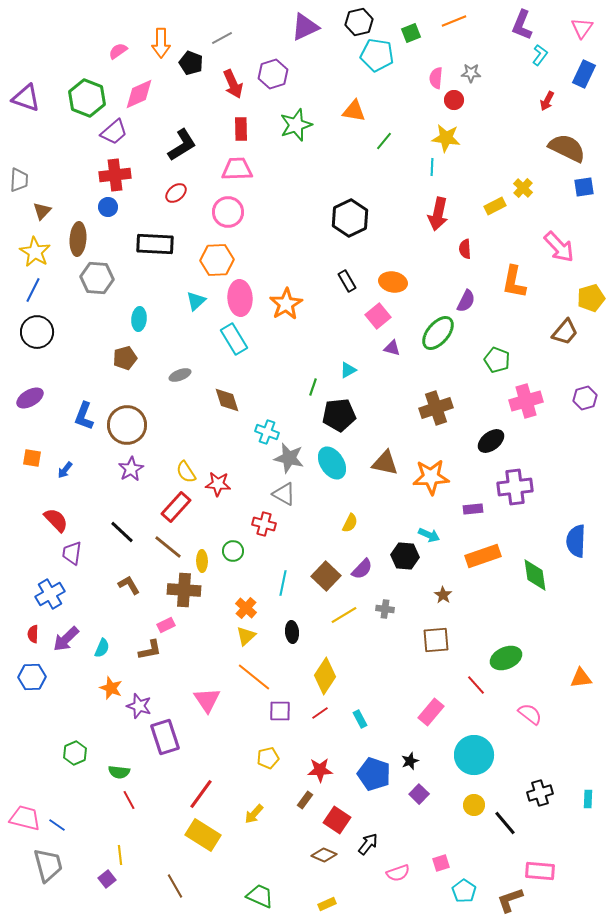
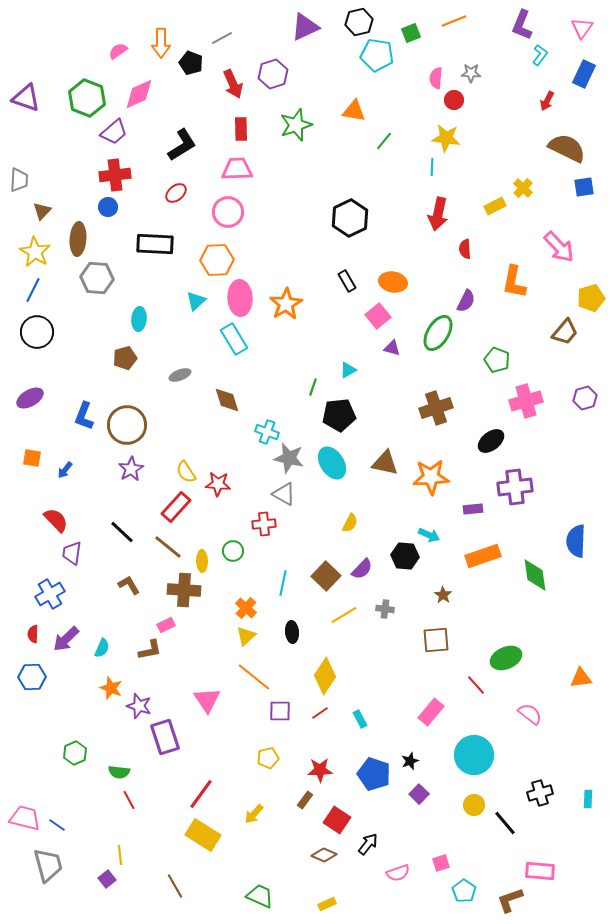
green ellipse at (438, 333): rotated 9 degrees counterclockwise
red cross at (264, 524): rotated 20 degrees counterclockwise
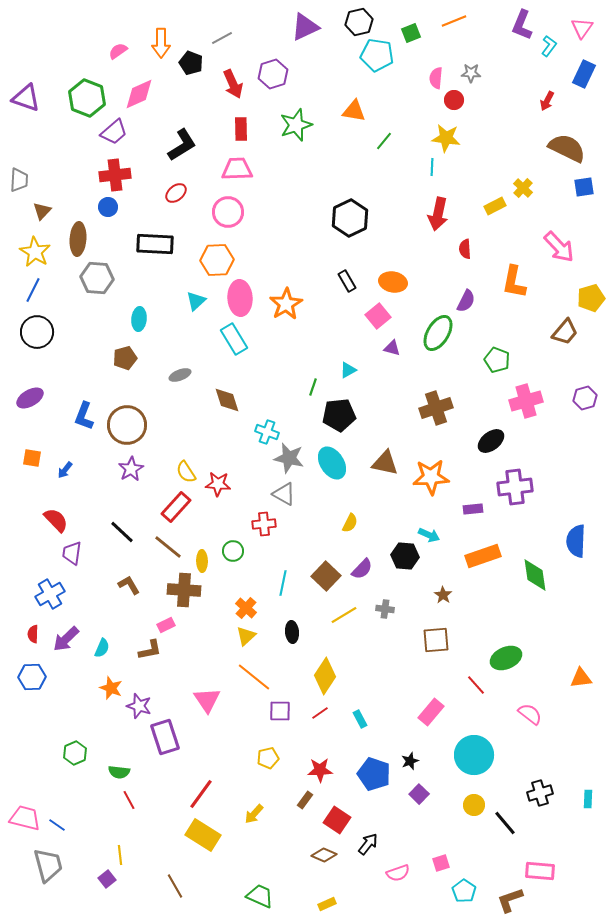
cyan L-shape at (540, 55): moved 9 px right, 9 px up
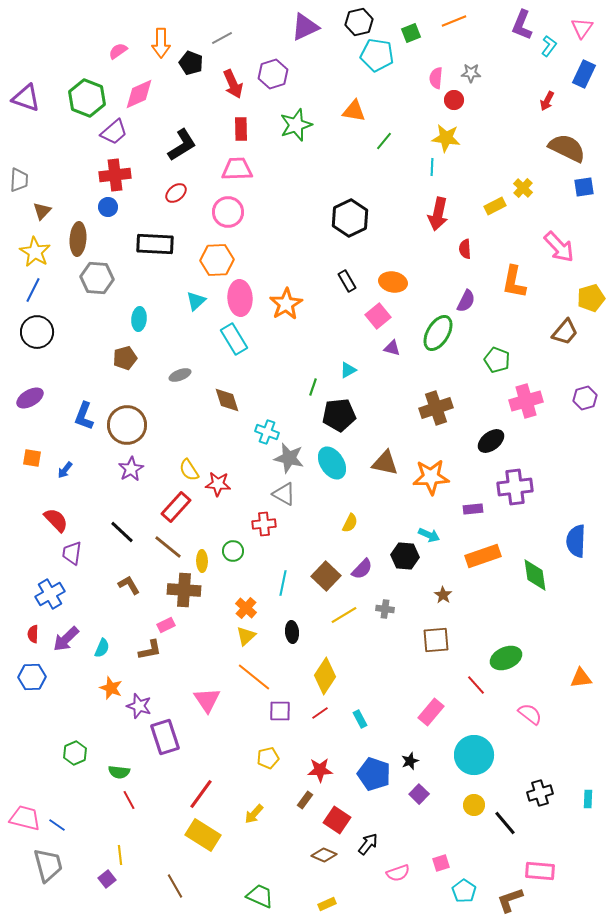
yellow semicircle at (186, 472): moved 3 px right, 2 px up
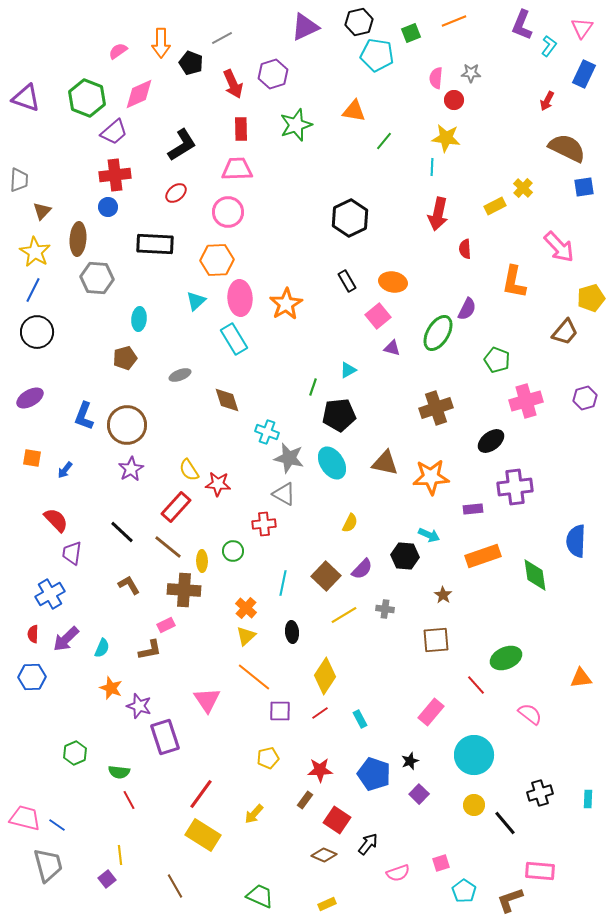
purple semicircle at (466, 301): moved 1 px right, 8 px down
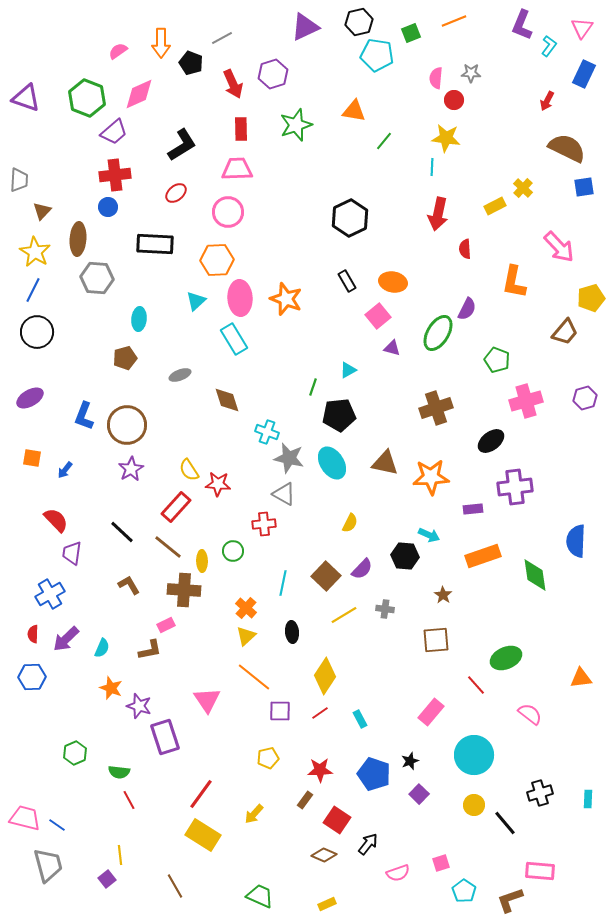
orange star at (286, 304): moved 5 px up; rotated 20 degrees counterclockwise
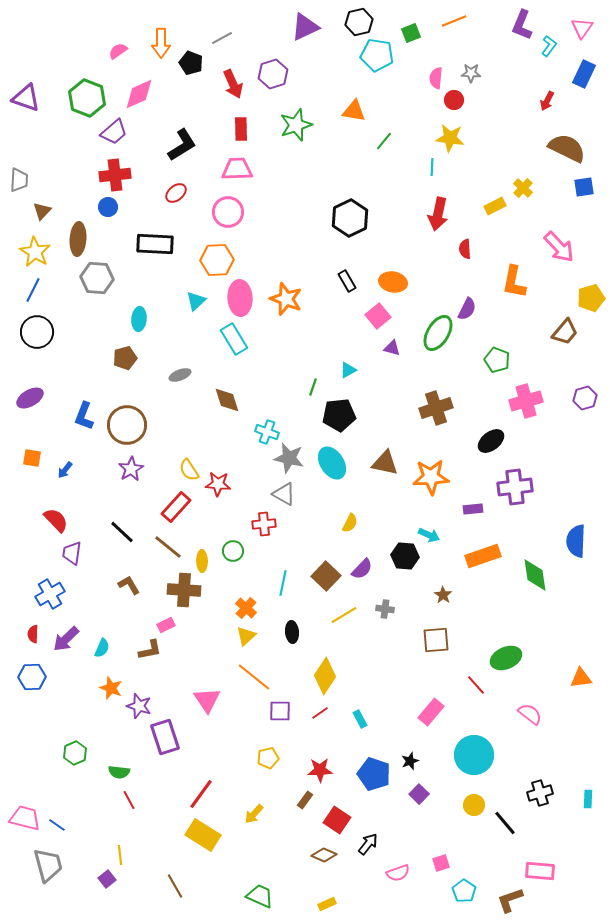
yellow star at (446, 138): moved 4 px right
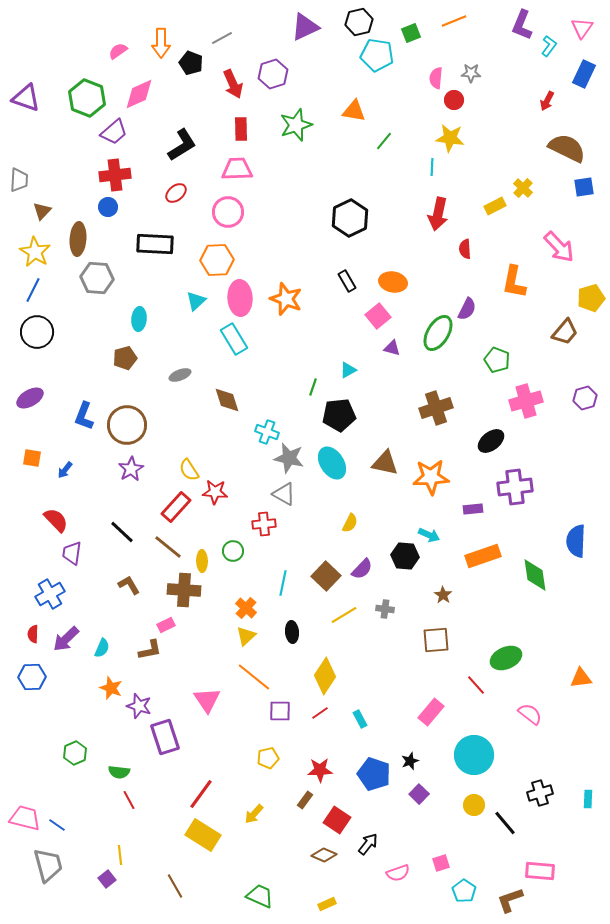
red star at (218, 484): moved 3 px left, 8 px down
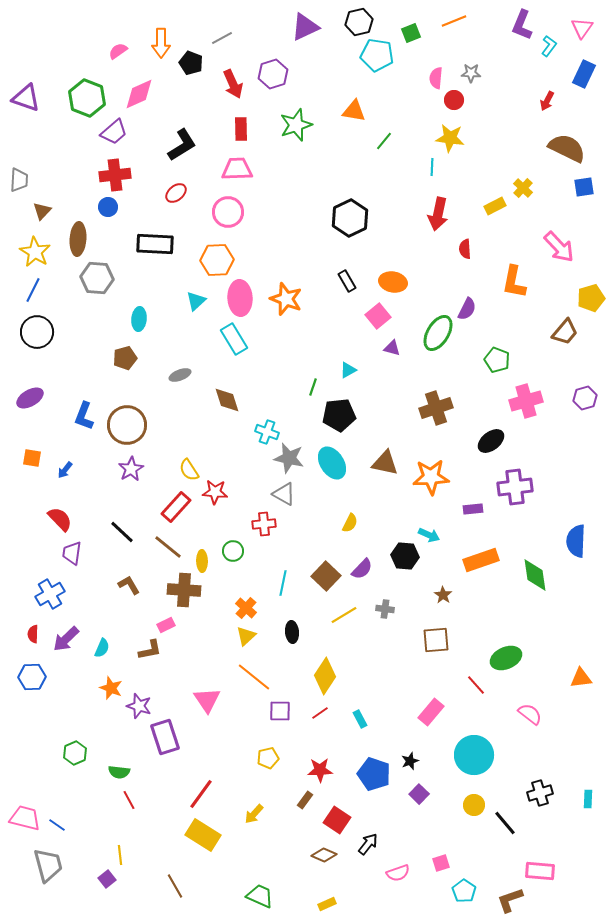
red semicircle at (56, 520): moved 4 px right, 1 px up
orange rectangle at (483, 556): moved 2 px left, 4 px down
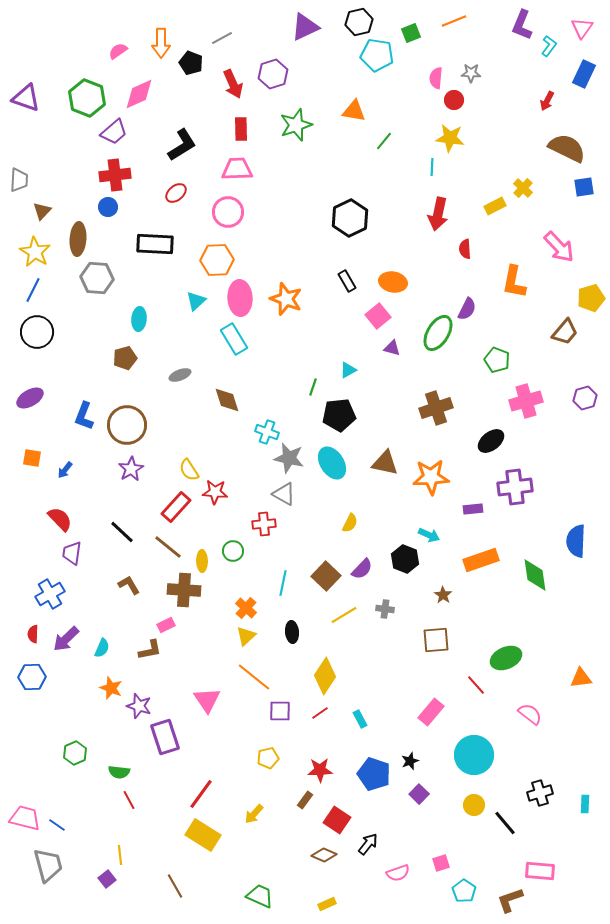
black hexagon at (405, 556): moved 3 px down; rotated 16 degrees clockwise
cyan rectangle at (588, 799): moved 3 px left, 5 px down
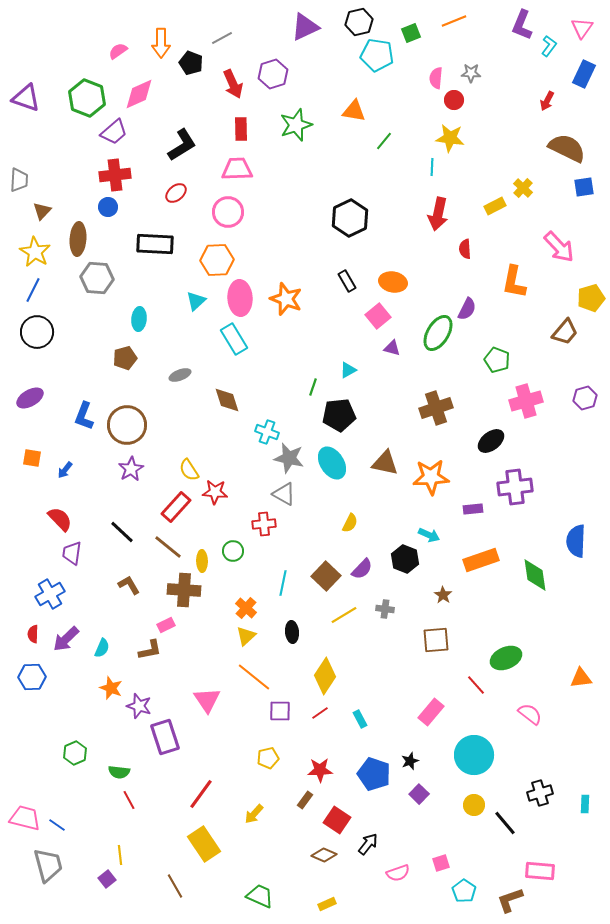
yellow rectangle at (203, 835): moved 1 px right, 9 px down; rotated 24 degrees clockwise
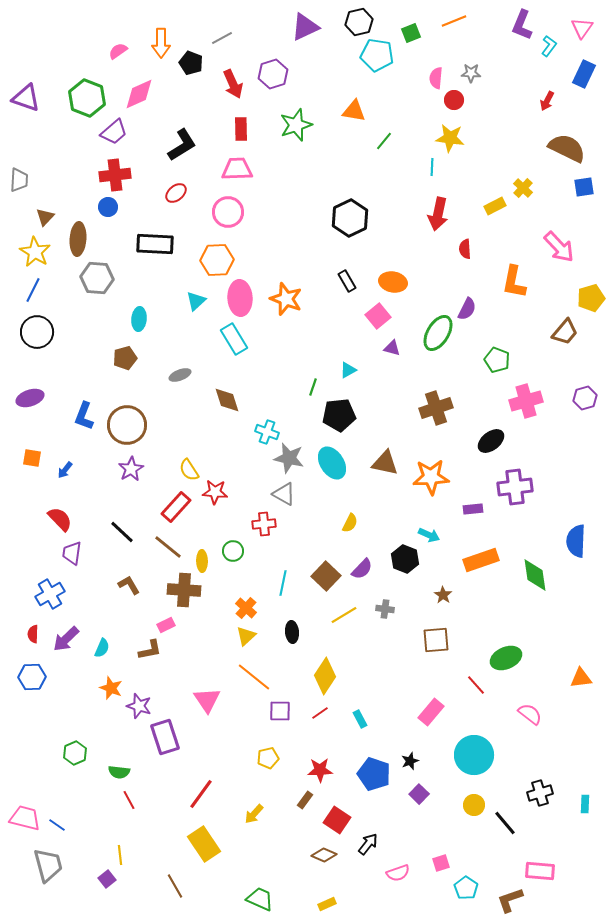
brown triangle at (42, 211): moved 3 px right, 6 px down
purple ellipse at (30, 398): rotated 12 degrees clockwise
cyan pentagon at (464, 891): moved 2 px right, 3 px up
green trapezoid at (260, 896): moved 3 px down
